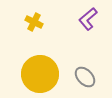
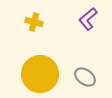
yellow cross: rotated 12 degrees counterclockwise
gray ellipse: rotated 10 degrees counterclockwise
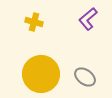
yellow circle: moved 1 px right
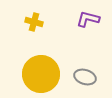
purple L-shape: rotated 55 degrees clockwise
gray ellipse: rotated 20 degrees counterclockwise
